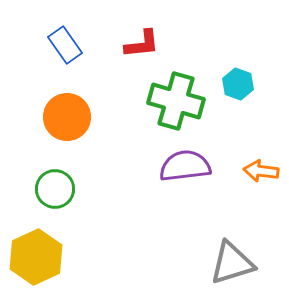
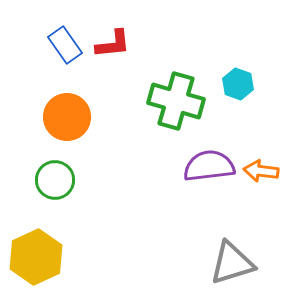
red L-shape: moved 29 px left
purple semicircle: moved 24 px right
green circle: moved 9 px up
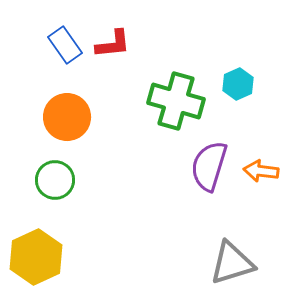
cyan hexagon: rotated 16 degrees clockwise
purple semicircle: rotated 66 degrees counterclockwise
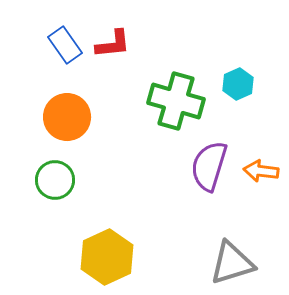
yellow hexagon: moved 71 px right
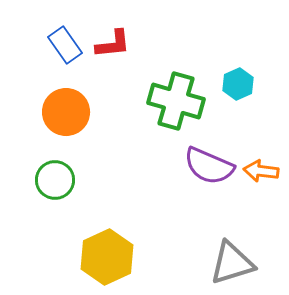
orange circle: moved 1 px left, 5 px up
purple semicircle: rotated 84 degrees counterclockwise
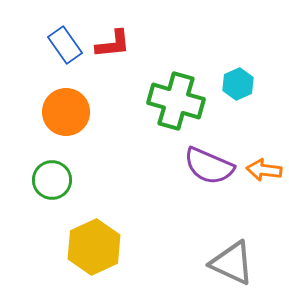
orange arrow: moved 3 px right, 1 px up
green circle: moved 3 px left
yellow hexagon: moved 13 px left, 10 px up
gray triangle: rotated 42 degrees clockwise
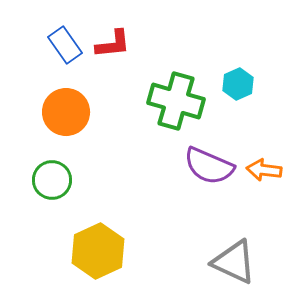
yellow hexagon: moved 4 px right, 4 px down
gray triangle: moved 2 px right, 1 px up
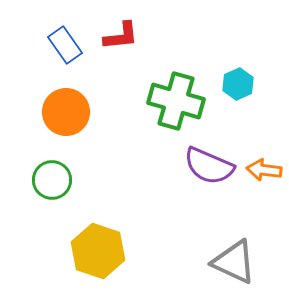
red L-shape: moved 8 px right, 8 px up
yellow hexagon: rotated 16 degrees counterclockwise
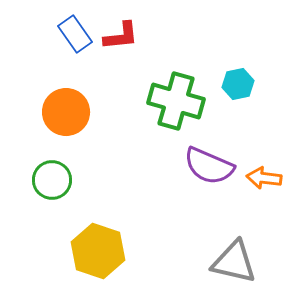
blue rectangle: moved 10 px right, 11 px up
cyan hexagon: rotated 12 degrees clockwise
orange arrow: moved 8 px down
gray triangle: rotated 12 degrees counterclockwise
